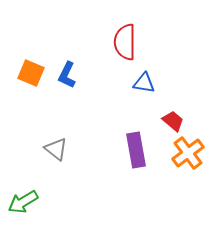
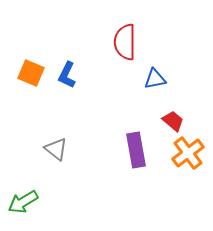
blue triangle: moved 11 px right, 4 px up; rotated 20 degrees counterclockwise
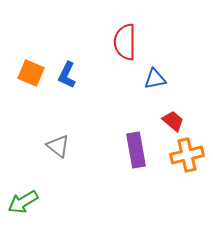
gray triangle: moved 2 px right, 3 px up
orange cross: moved 1 px left, 2 px down; rotated 24 degrees clockwise
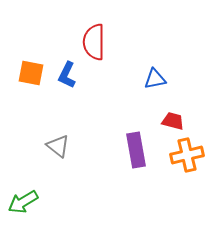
red semicircle: moved 31 px left
orange square: rotated 12 degrees counterclockwise
red trapezoid: rotated 25 degrees counterclockwise
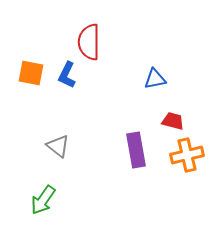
red semicircle: moved 5 px left
green arrow: moved 20 px right, 2 px up; rotated 24 degrees counterclockwise
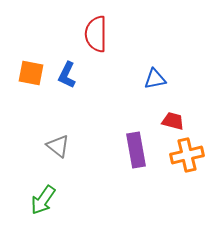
red semicircle: moved 7 px right, 8 px up
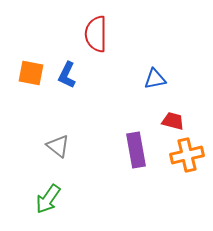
green arrow: moved 5 px right, 1 px up
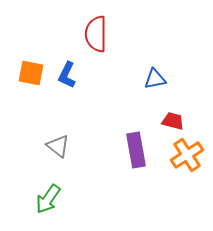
orange cross: rotated 20 degrees counterclockwise
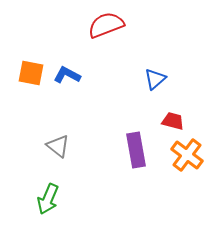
red semicircle: moved 10 px right, 9 px up; rotated 69 degrees clockwise
blue L-shape: rotated 92 degrees clockwise
blue triangle: rotated 30 degrees counterclockwise
orange cross: rotated 20 degrees counterclockwise
green arrow: rotated 12 degrees counterclockwise
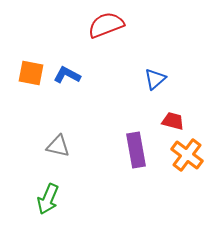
gray triangle: rotated 25 degrees counterclockwise
